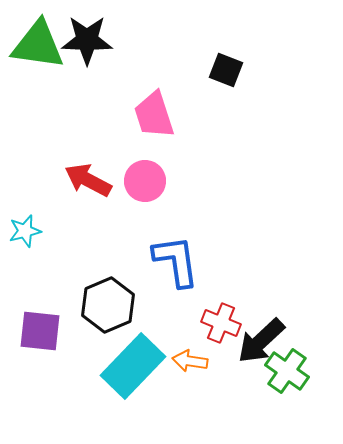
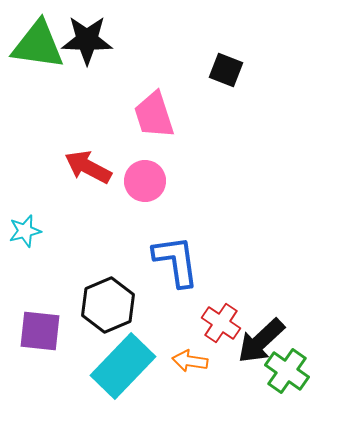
red arrow: moved 13 px up
red cross: rotated 12 degrees clockwise
cyan rectangle: moved 10 px left
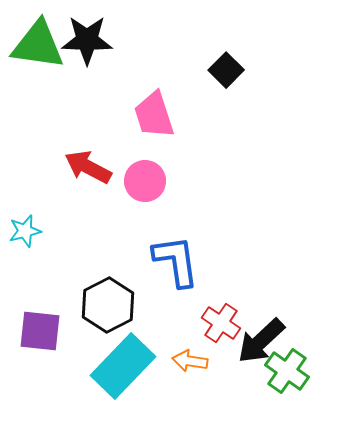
black square: rotated 24 degrees clockwise
black hexagon: rotated 4 degrees counterclockwise
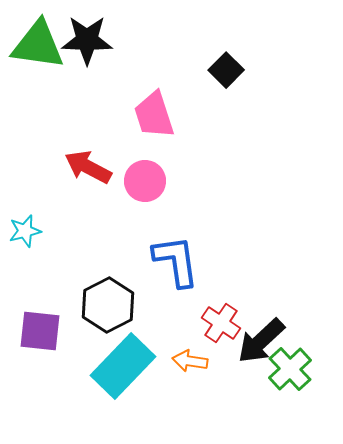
green cross: moved 3 px right, 2 px up; rotated 12 degrees clockwise
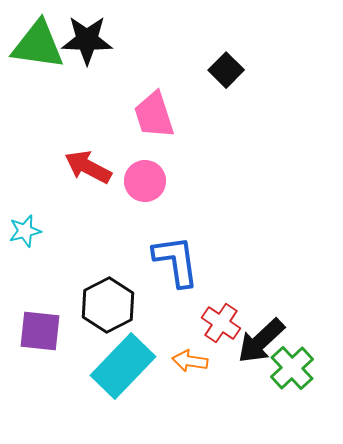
green cross: moved 2 px right, 1 px up
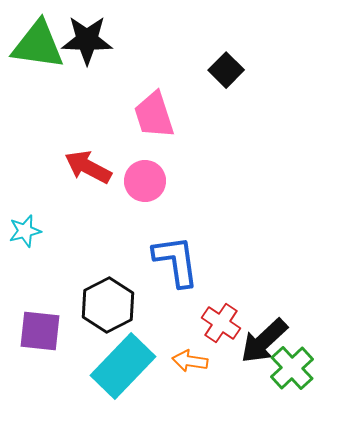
black arrow: moved 3 px right
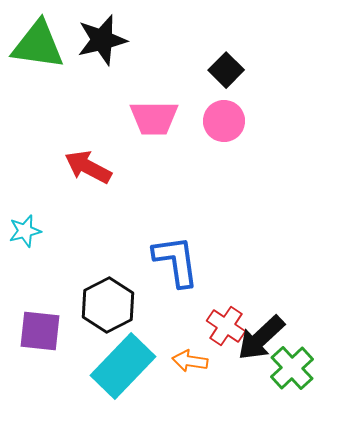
black star: moved 15 px right; rotated 15 degrees counterclockwise
pink trapezoid: moved 3 px down; rotated 72 degrees counterclockwise
pink circle: moved 79 px right, 60 px up
red cross: moved 5 px right, 3 px down
black arrow: moved 3 px left, 3 px up
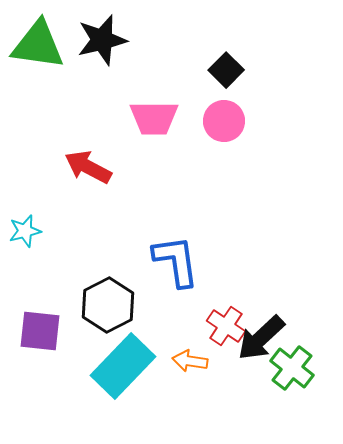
green cross: rotated 9 degrees counterclockwise
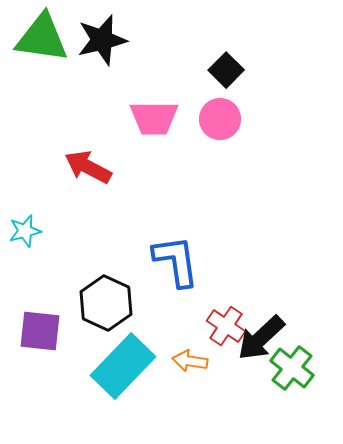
green triangle: moved 4 px right, 7 px up
pink circle: moved 4 px left, 2 px up
black hexagon: moved 2 px left, 2 px up; rotated 8 degrees counterclockwise
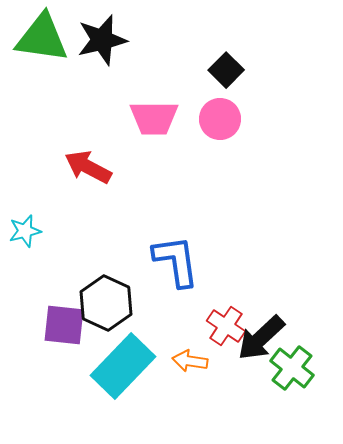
purple square: moved 24 px right, 6 px up
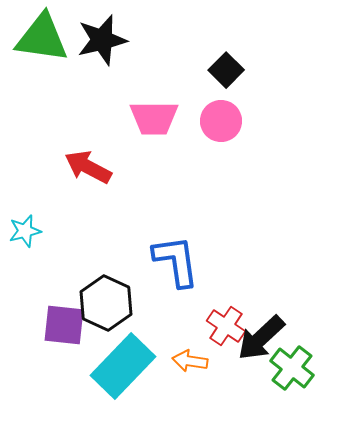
pink circle: moved 1 px right, 2 px down
